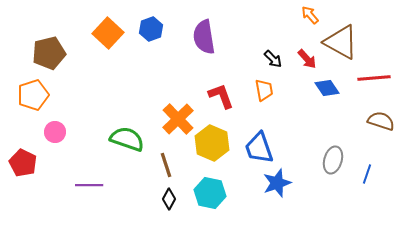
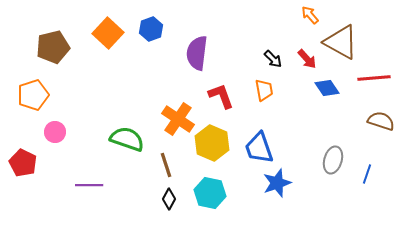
purple semicircle: moved 7 px left, 16 px down; rotated 16 degrees clockwise
brown pentagon: moved 4 px right, 6 px up
orange cross: rotated 12 degrees counterclockwise
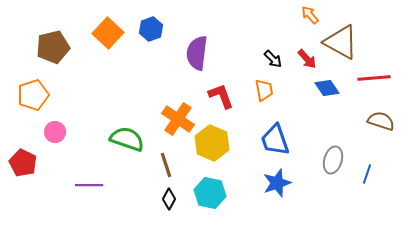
blue trapezoid: moved 16 px right, 8 px up
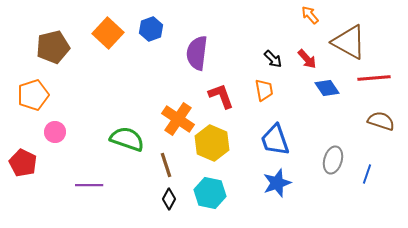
brown triangle: moved 8 px right
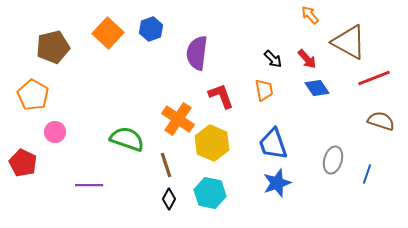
red line: rotated 16 degrees counterclockwise
blue diamond: moved 10 px left
orange pentagon: rotated 24 degrees counterclockwise
blue trapezoid: moved 2 px left, 4 px down
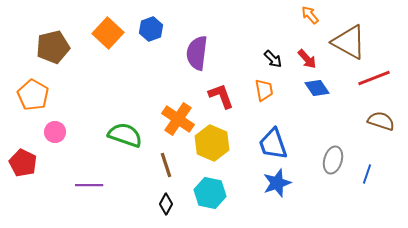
green semicircle: moved 2 px left, 4 px up
black diamond: moved 3 px left, 5 px down
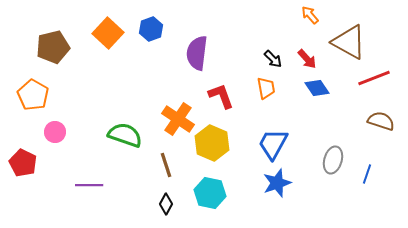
orange trapezoid: moved 2 px right, 2 px up
blue trapezoid: rotated 48 degrees clockwise
